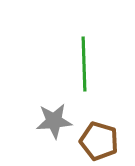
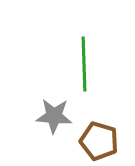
gray star: moved 5 px up; rotated 9 degrees clockwise
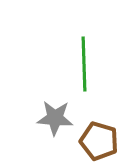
gray star: moved 1 px right, 2 px down
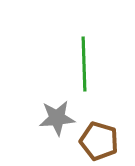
gray star: moved 2 px right; rotated 9 degrees counterclockwise
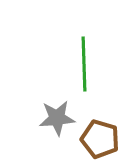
brown pentagon: moved 1 px right, 2 px up
